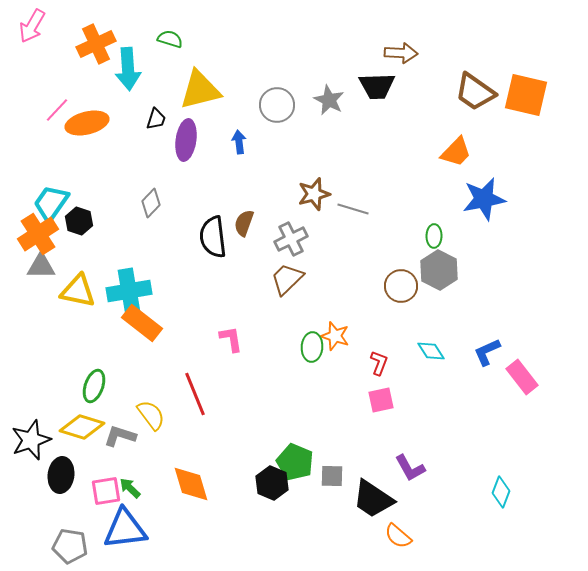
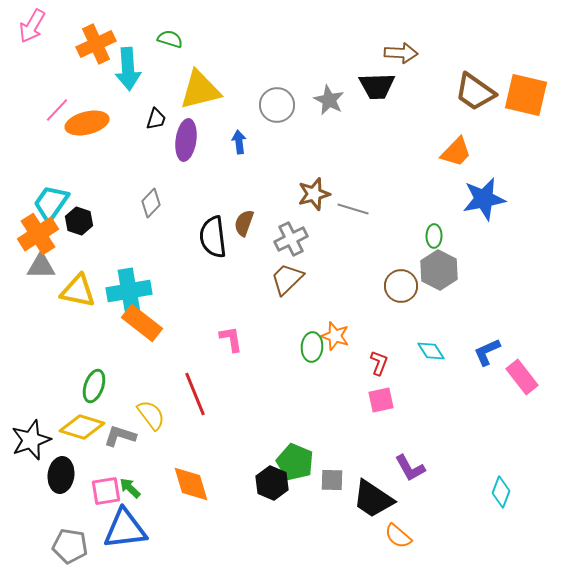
gray square at (332, 476): moved 4 px down
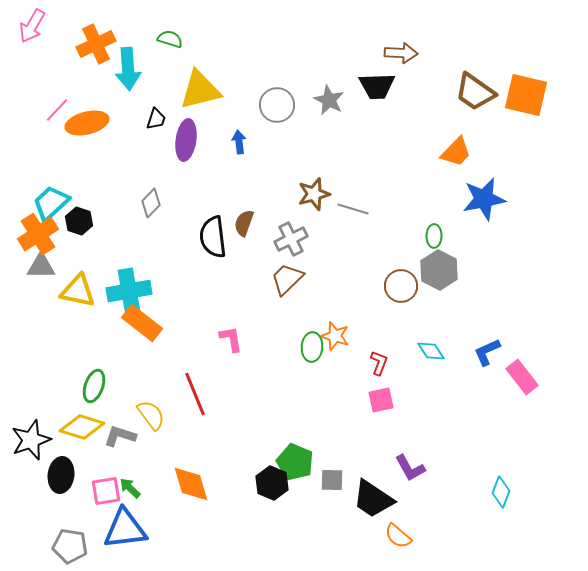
cyan trapezoid at (51, 203): rotated 12 degrees clockwise
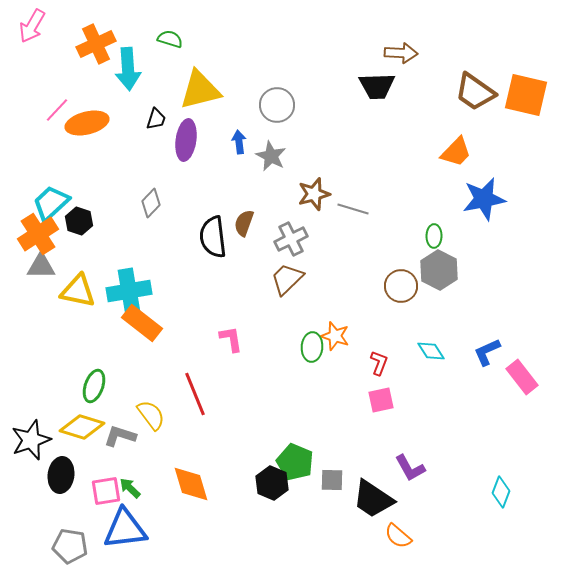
gray star at (329, 100): moved 58 px left, 56 px down
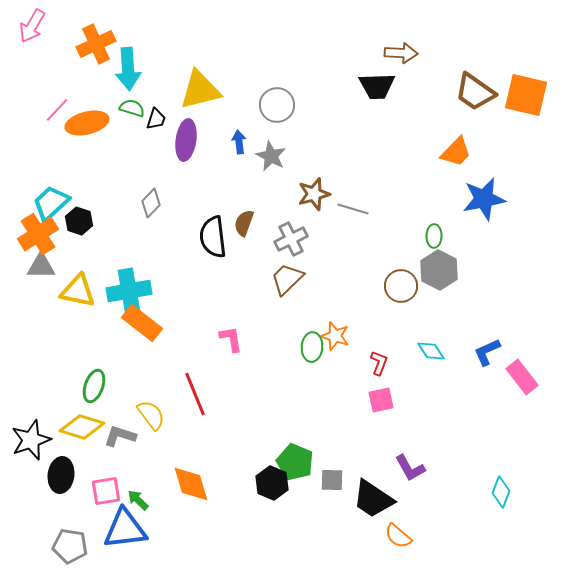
green semicircle at (170, 39): moved 38 px left, 69 px down
green arrow at (130, 488): moved 8 px right, 12 px down
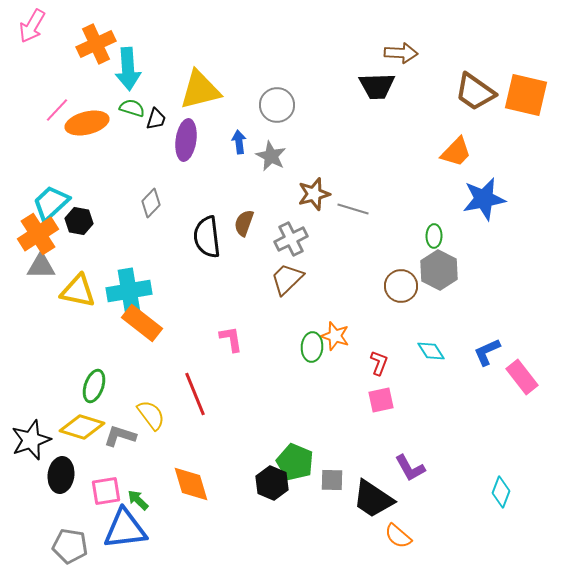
black hexagon at (79, 221): rotated 8 degrees counterclockwise
black semicircle at (213, 237): moved 6 px left
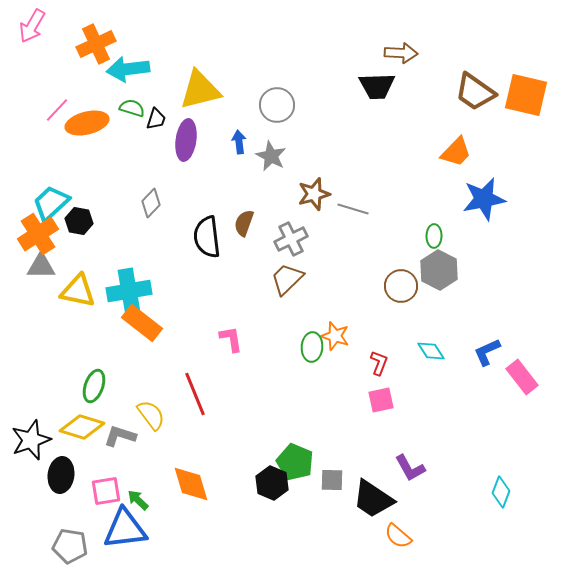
cyan arrow at (128, 69): rotated 87 degrees clockwise
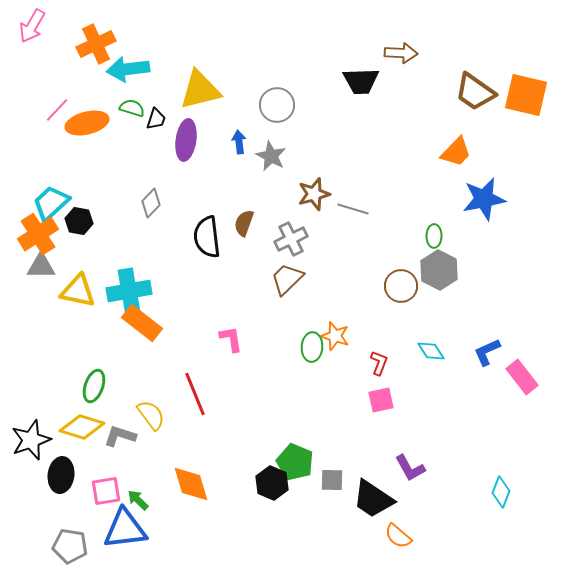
black trapezoid at (377, 86): moved 16 px left, 5 px up
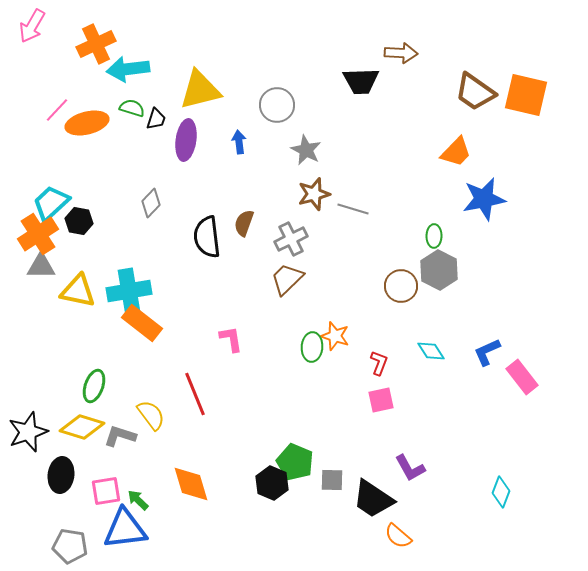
gray star at (271, 156): moved 35 px right, 6 px up
black star at (31, 440): moved 3 px left, 8 px up
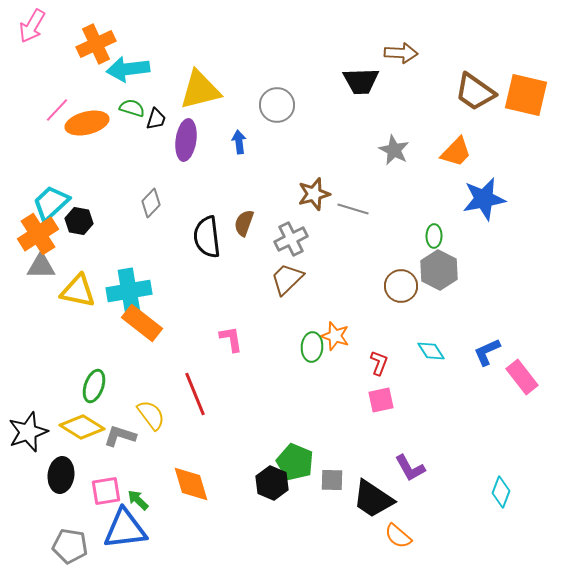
gray star at (306, 150): moved 88 px right
yellow diamond at (82, 427): rotated 15 degrees clockwise
